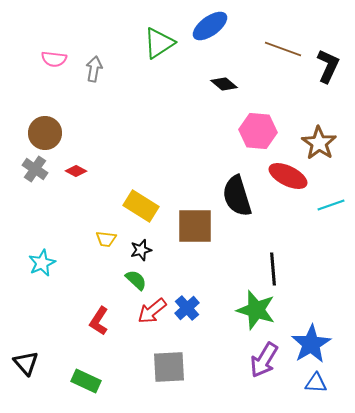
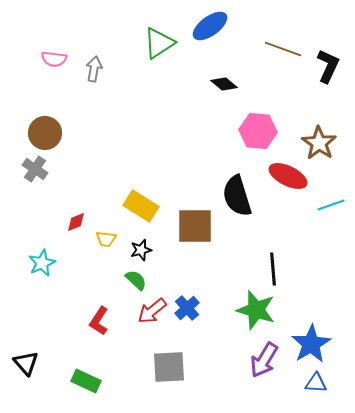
red diamond: moved 51 px down; rotated 50 degrees counterclockwise
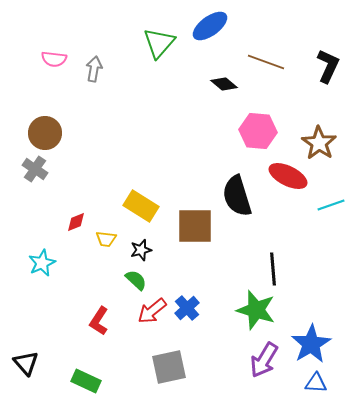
green triangle: rotated 16 degrees counterclockwise
brown line: moved 17 px left, 13 px down
gray square: rotated 9 degrees counterclockwise
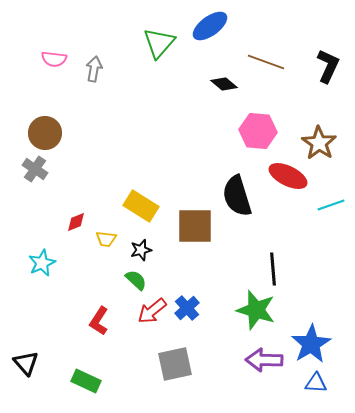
purple arrow: rotated 60 degrees clockwise
gray square: moved 6 px right, 3 px up
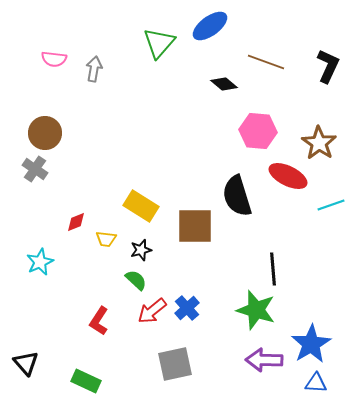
cyan star: moved 2 px left, 1 px up
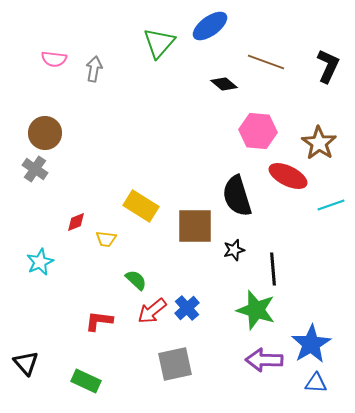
black star: moved 93 px right
red L-shape: rotated 64 degrees clockwise
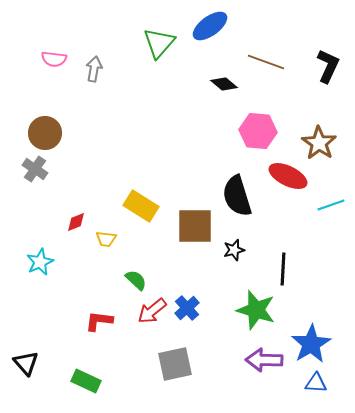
black line: moved 10 px right; rotated 8 degrees clockwise
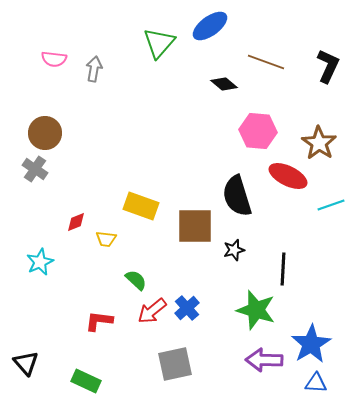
yellow rectangle: rotated 12 degrees counterclockwise
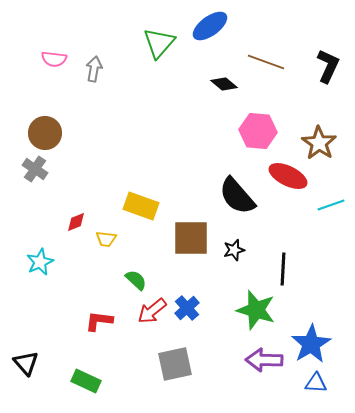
black semicircle: rotated 24 degrees counterclockwise
brown square: moved 4 px left, 12 px down
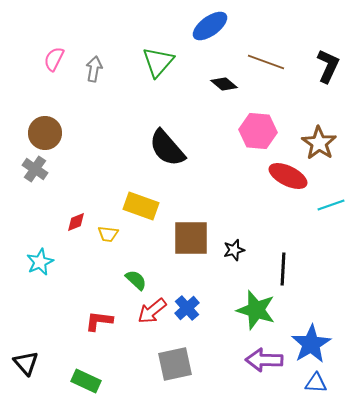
green triangle: moved 1 px left, 19 px down
pink semicircle: rotated 110 degrees clockwise
black semicircle: moved 70 px left, 48 px up
yellow trapezoid: moved 2 px right, 5 px up
